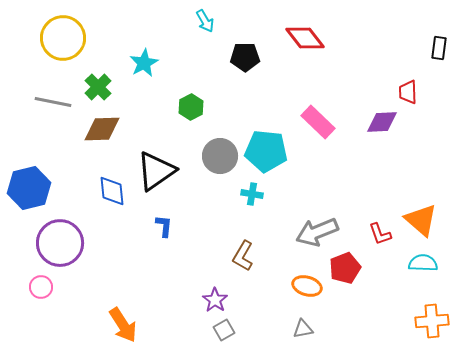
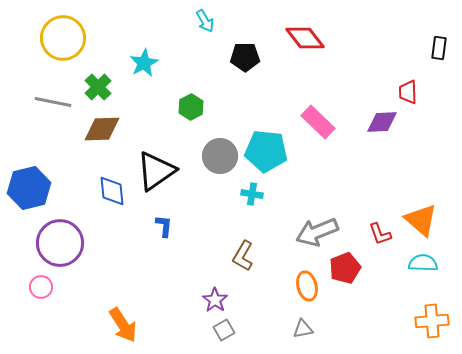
orange ellipse: rotated 60 degrees clockwise
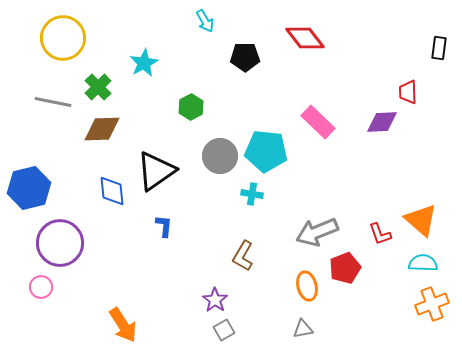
orange cross: moved 17 px up; rotated 16 degrees counterclockwise
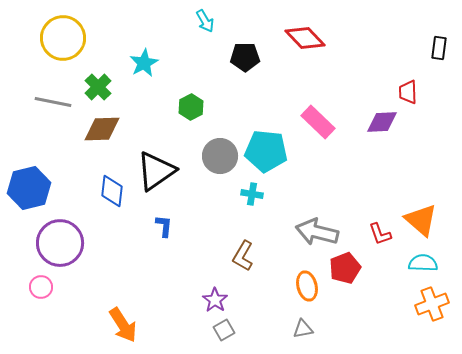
red diamond: rotated 6 degrees counterclockwise
blue diamond: rotated 12 degrees clockwise
gray arrow: rotated 36 degrees clockwise
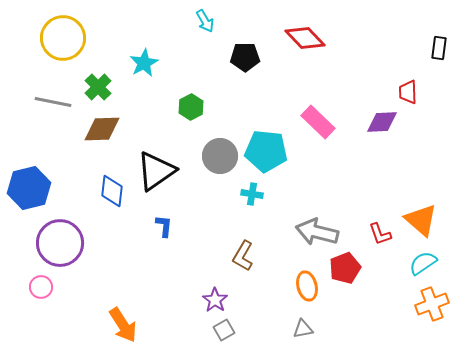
cyan semicircle: rotated 36 degrees counterclockwise
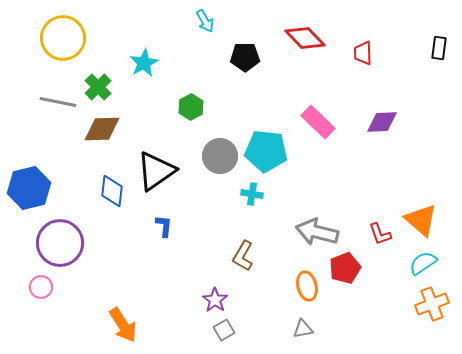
red trapezoid: moved 45 px left, 39 px up
gray line: moved 5 px right
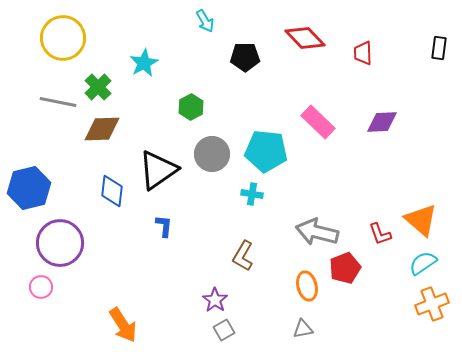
gray circle: moved 8 px left, 2 px up
black triangle: moved 2 px right, 1 px up
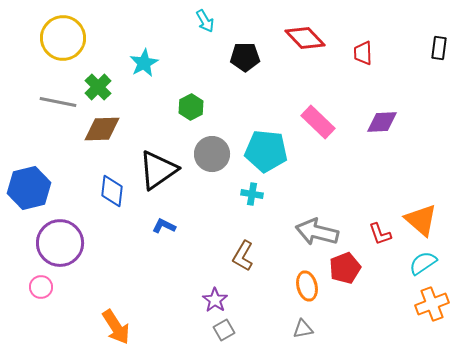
blue L-shape: rotated 70 degrees counterclockwise
orange arrow: moved 7 px left, 2 px down
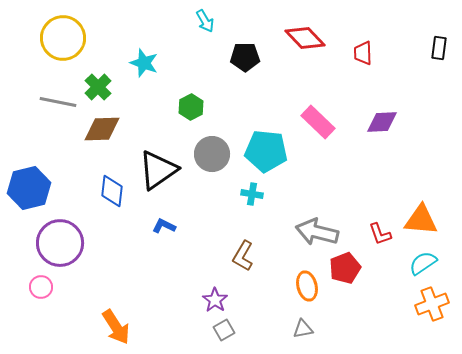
cyan star: rotated 24 degrees counterclockwise
orange triangle: rotated 36 degrees counterclockwise
